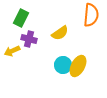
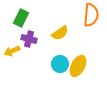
cyan circle: moved 3 px left, 1 px up
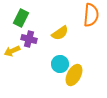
yellow ellipse: moved 4 px left, 9 px down
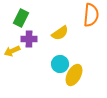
purple cross: rotated 14 degrees counterclockwise
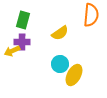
green rectangle: moved 2 px right, 2 px down; rotated 12 degrees counterclockwise
purple cross: moved 7 px left, 3 px down
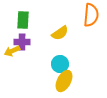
green rectangle: rotated 12 degrees counterclockwise
yellow ellipse: moved 10 px left, 6 px down
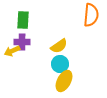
yellow semicircle: moved 1 px left, 13 px down
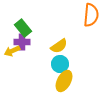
green rectangle: moved 8 px down; rotated 42 degrees counterclockwise
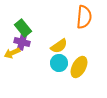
orange semicircle: moved 7 px left, 2 px down
purple cross: rotated 14 degrees clockwise
yellow arrow: moved 2 px down
cyan circle: moved 1 px left, 1 px up
yellow ellipse: moved 15 px right, 14 px up
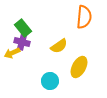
cyan circle: moved 9 px left, 18 px down
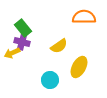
orange semicircle: rotated 95 degrees counterclockwise
cyan circle: moved 1 px up
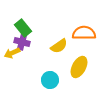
orange semicircle: moved 16 px down
